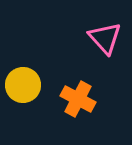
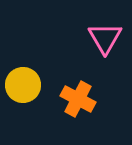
pink triangle: rotated 12 degrees clockwise
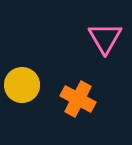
yellow circle: moved 1 px left
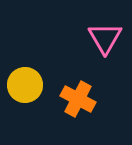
yellow circle: moved 3 px right
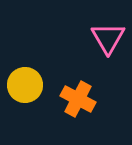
pink triangle: moved 3 px right
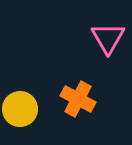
yellow circle: moved 5 px left, 24 px down
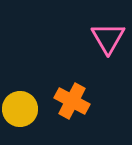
orange cross: moved 6 px left, 2 px down
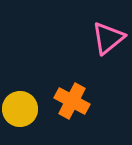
pink triangle: rotated 21 degrees clockwise
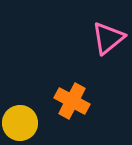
yellow circle: moved 14 px down
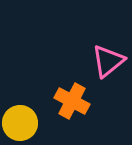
pink triangle: moved 23 px down
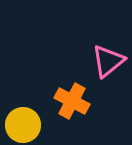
yellow circle: moved 3 px right, 2 px down
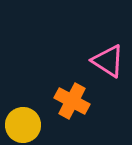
pink triangle: rotated 48 degrees counterclockwise
